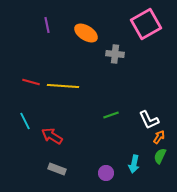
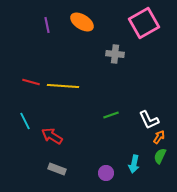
pink square: moved 2 px left, 1 px up
orange ellipse: moved 4 px left, 11 px up
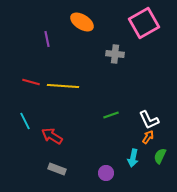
purple line: moved 14 px down
orange arrow: moved 11 px left
cyan arrow: moved 1 px left, 6 px up
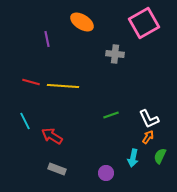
white L-shape: moved 1 px up
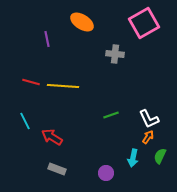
red arrow: moved 1 px down
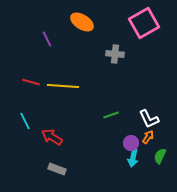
purple line: rotated 14 degrees counterclockwise
purple circle: moved 25 px right, 30 px up
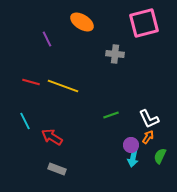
pink square: rotated 16 degrees clockwise
yellow line: rotated 16 degrees clockwise
purple circle: moved 2 px down
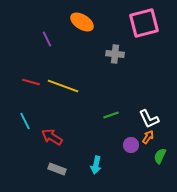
cyan arrow: moved 37 px left, 7 px down
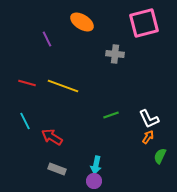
red line: moved 4 px left, 1 px down
purple circle: moved 37 px left, 36 px down
